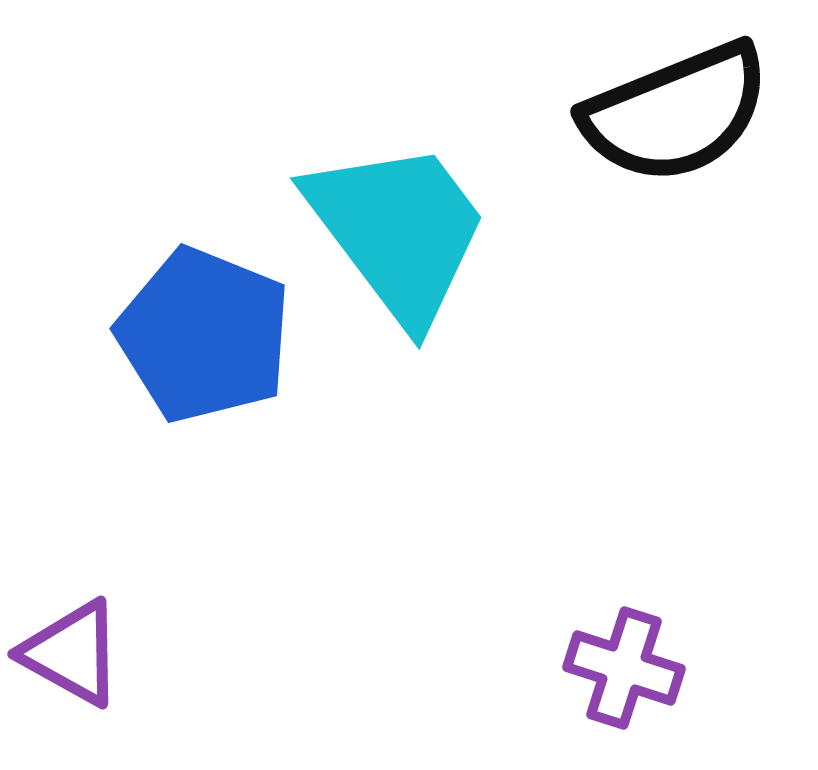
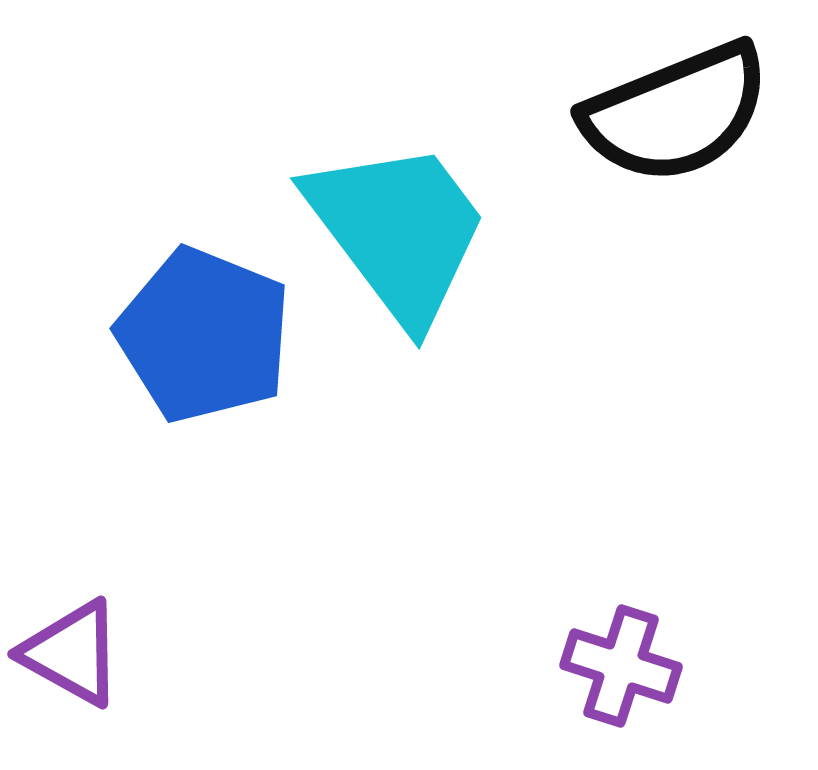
purple cross: moved 3 px left, 2 px up
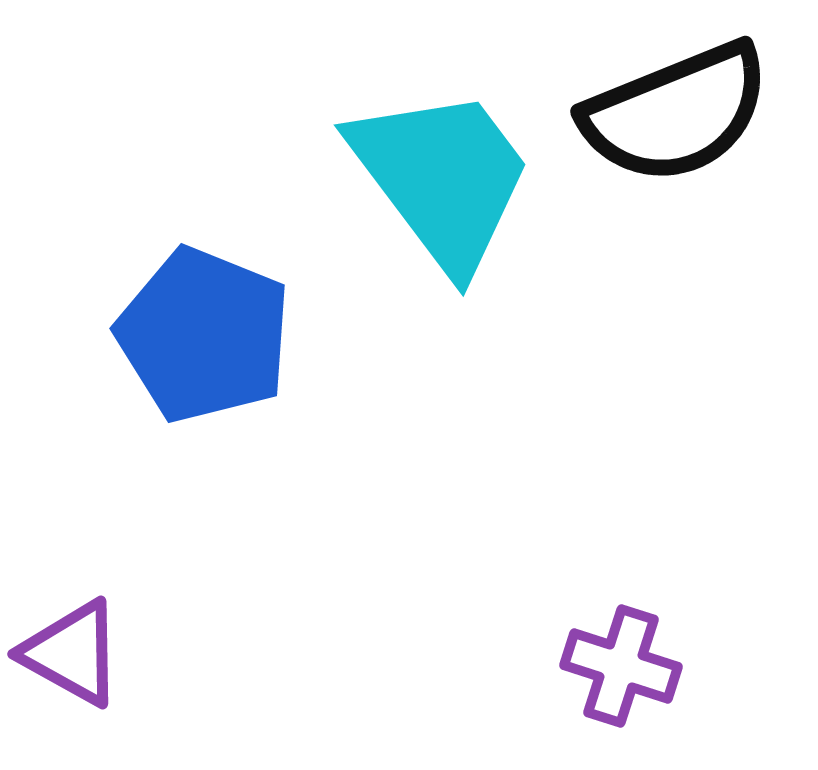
cyan trapezoid: moved 44 px right, 53 px up
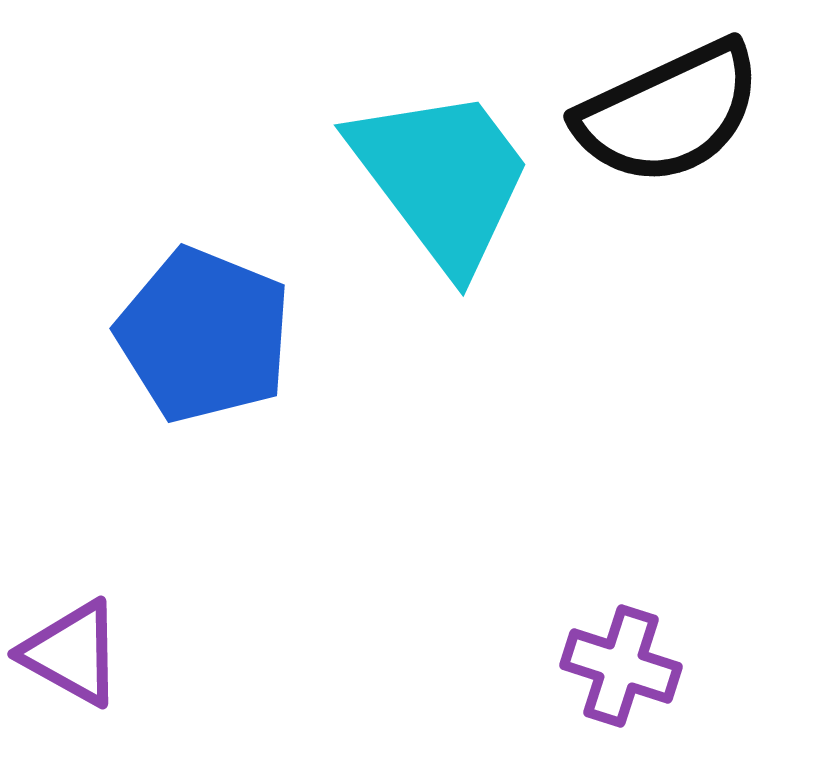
black semicircle: moved 7 px left; rotated 3 degrees counterclockwise
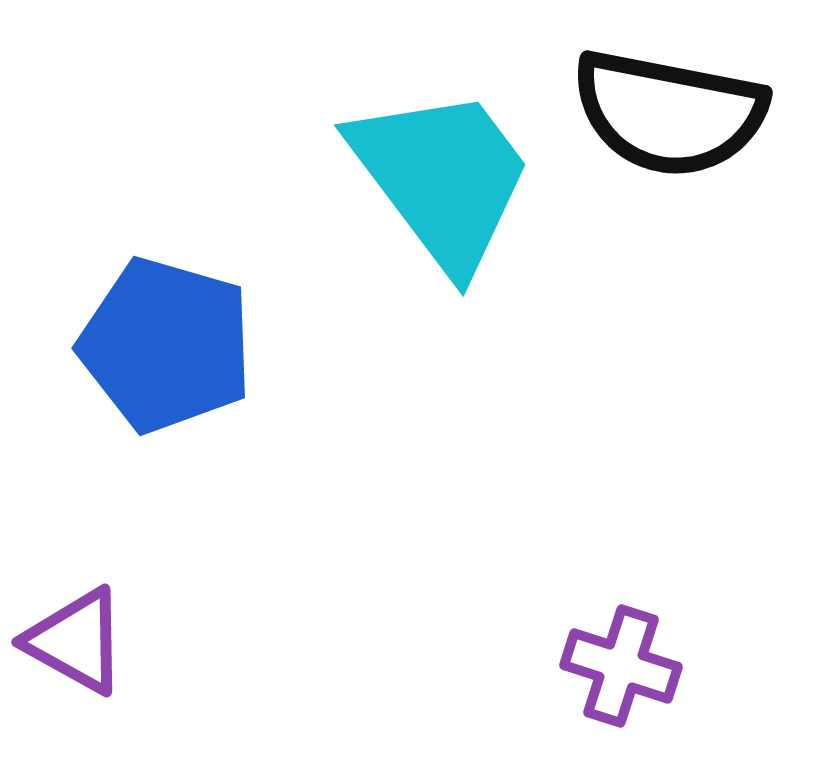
black semicircle: rotated 36 degrees clockwise
blue pentagon: moved 38 px left, 10 px down; rotated 6 degrees counterclockwise
purple triangle: moved 4 px right, 12 px up
